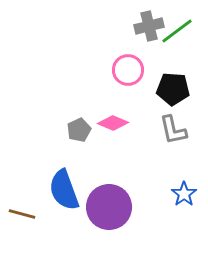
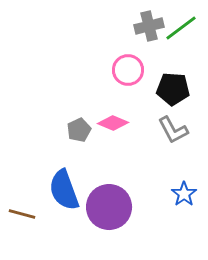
green line: moved 4 px right, 3 px up
gray L-shape: rotated 16 degrees counterclockwise
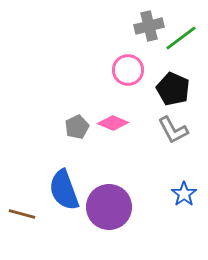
green line: moved 10 px down
black pentagon: rotated 20 degrees clockwise
gray pentagon: moved 2 px left, 3 px up
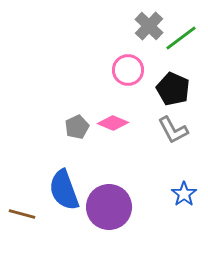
gray cross: rotated 32 degrees counterclockwise
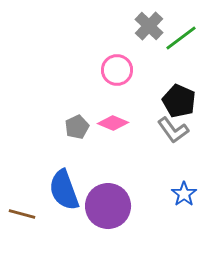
pink circle: moved 11 px left
black pentagon: moved 6 px right, 12 px down
gray L-shape: rotated 8 degrees counterclockwise
purple circle: moved 1 px left, 1 px up
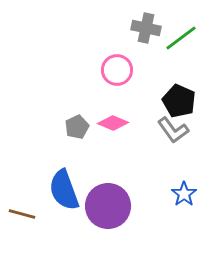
gray cross: moved 3 px left, 2 px down; rotated 32 degrees counterclockwise
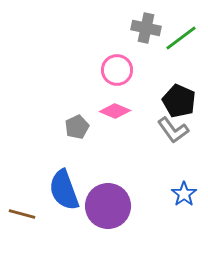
pink diamond: moved 2 px right, 12 px up
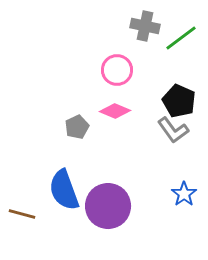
gray cross: moved 1 px left, 2 px up
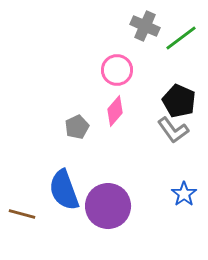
gray cross: rotated 12 degrees clockwise
pink diamond: rotated 72 degrees counterclockwise
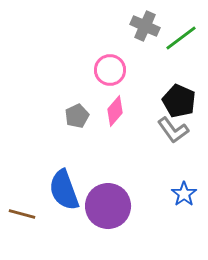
pink circle: moved 7 px left
gray pentagon: moved 11 px up
